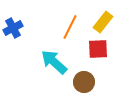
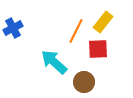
orange line: moved 6 px right, 4 px down
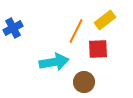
yellow rectangle: moved 2 px right, 2 px up; rotated 15 degrees clockwise
cyan arrow: rotated 128 degrees clockwise
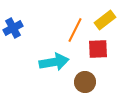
orange line: moved 1 px left, 1 px up
brown circle: moved 1 px right
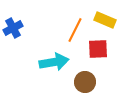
yellow rectangle: rotated 60 degrees clockwise
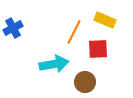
orange line: moved 1 px left, 2 px down
cyan arrow: moved 2 px down
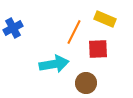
yellow rectangle: moved 1 px up
brown circle: moved 1 px right, 1 px down
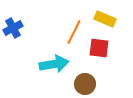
red square: moved 1 px right, 1 px up; rotated 10 degrees clockwise
brown circle: moved 1 px left, 1 px down
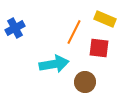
blue cross: moved 2 px right
brown circle: moved 2 px up
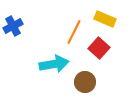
blue cross: moved 2 px left, 2 px up
red square: rotated 35 degrees clockwise
